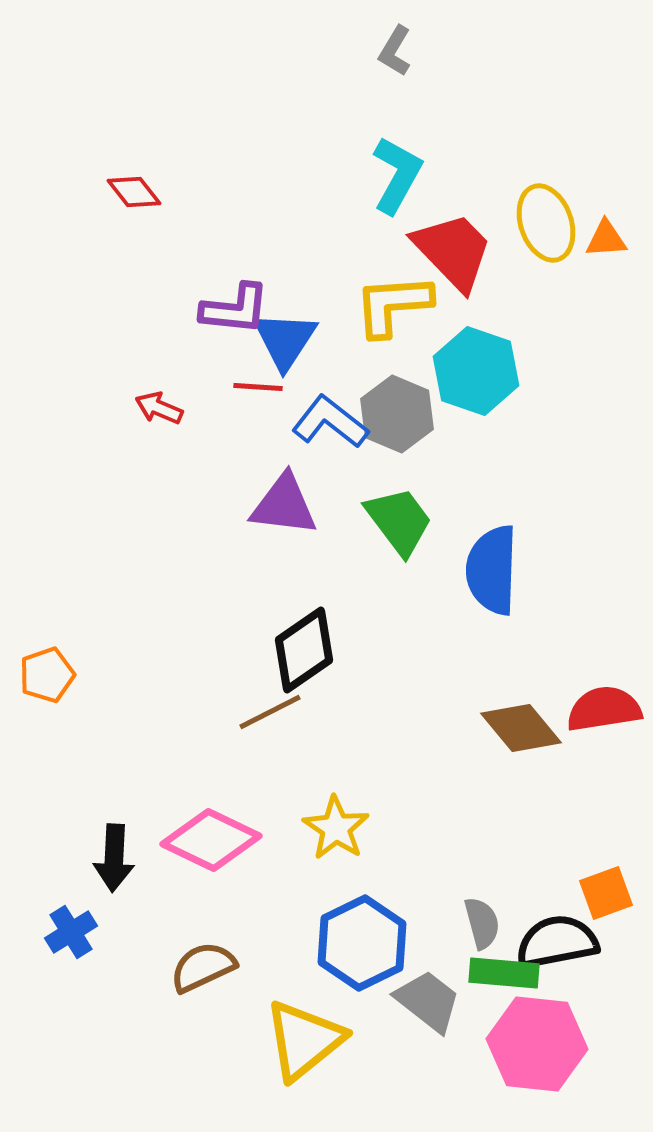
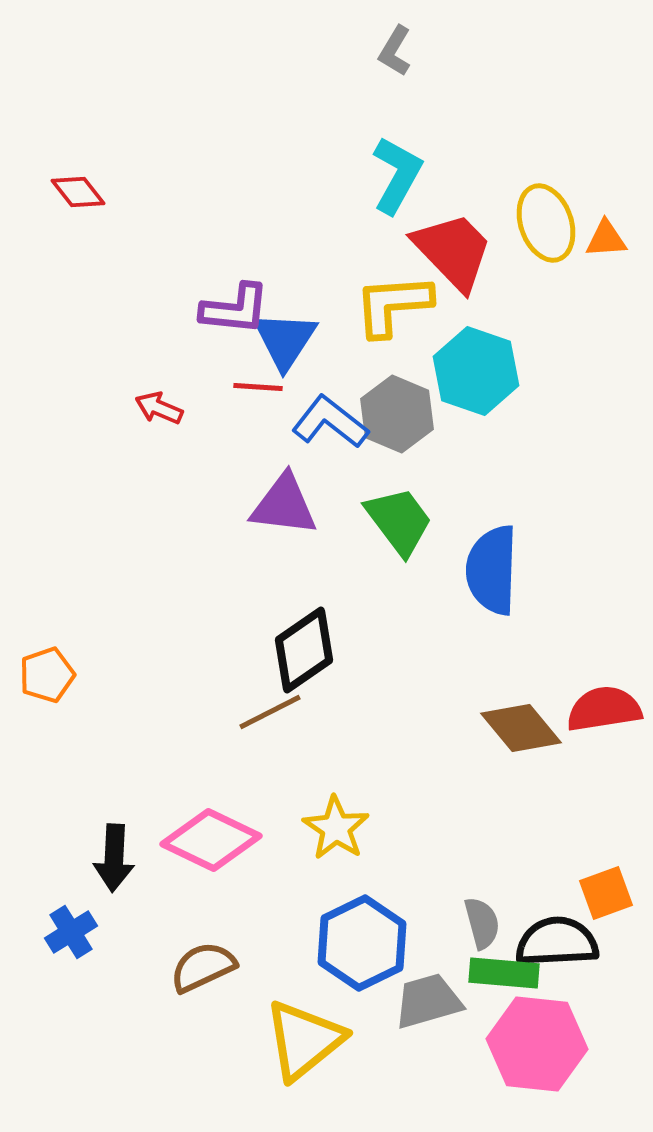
red diamond: moved 56 px left
black semicircle: rotated 8 degrees clockwise
gray trapezoid: rotated 54 degrees counterclockwise
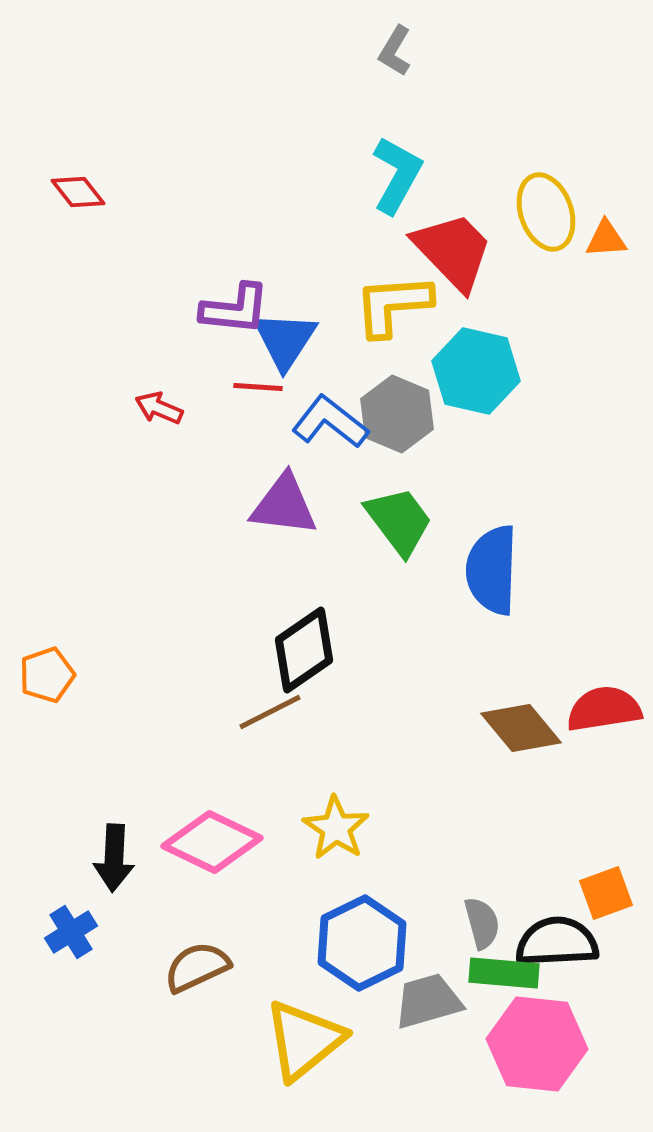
yellow ellipse: moved 11 px up
cyan hexagon: rotated 6 degrees counterclockwise
pink diamond: moved 1 px right, 2 px down
brown semicircle: moved 6 px left
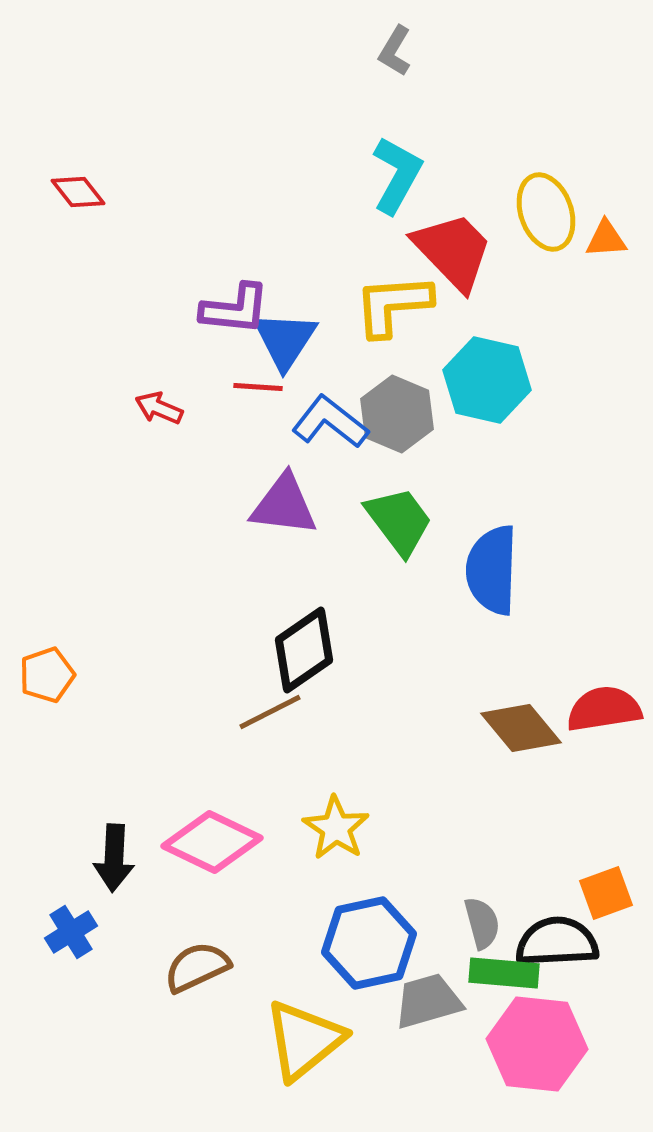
cyan hexagon: moved 11 px right, 9 px down
blue hexagon: moved 7 px right; rotated 14 degrees clockwise
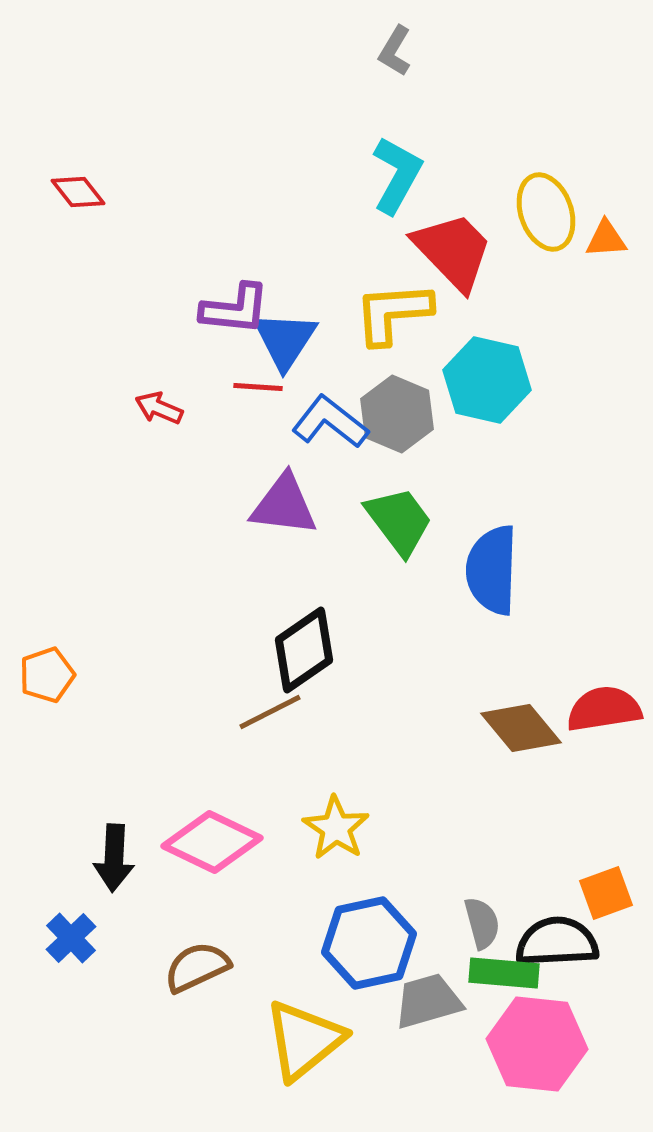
yellow L-shape: moved 8 px down
blue cross: moved 6 px down; rotated 12 degrees counterclockwise
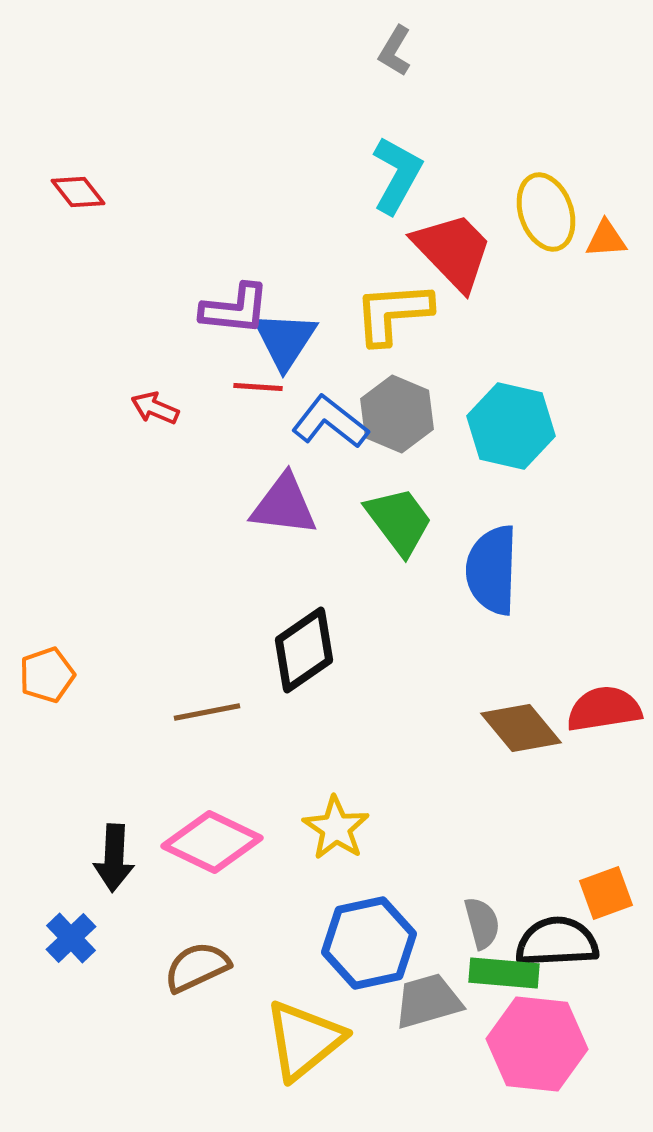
cyan hexagon: moved 24 px right, 46 px down
red arrow: moved 4 px left
brown line: moved 63 px left; rotated 16 degrees clockwise
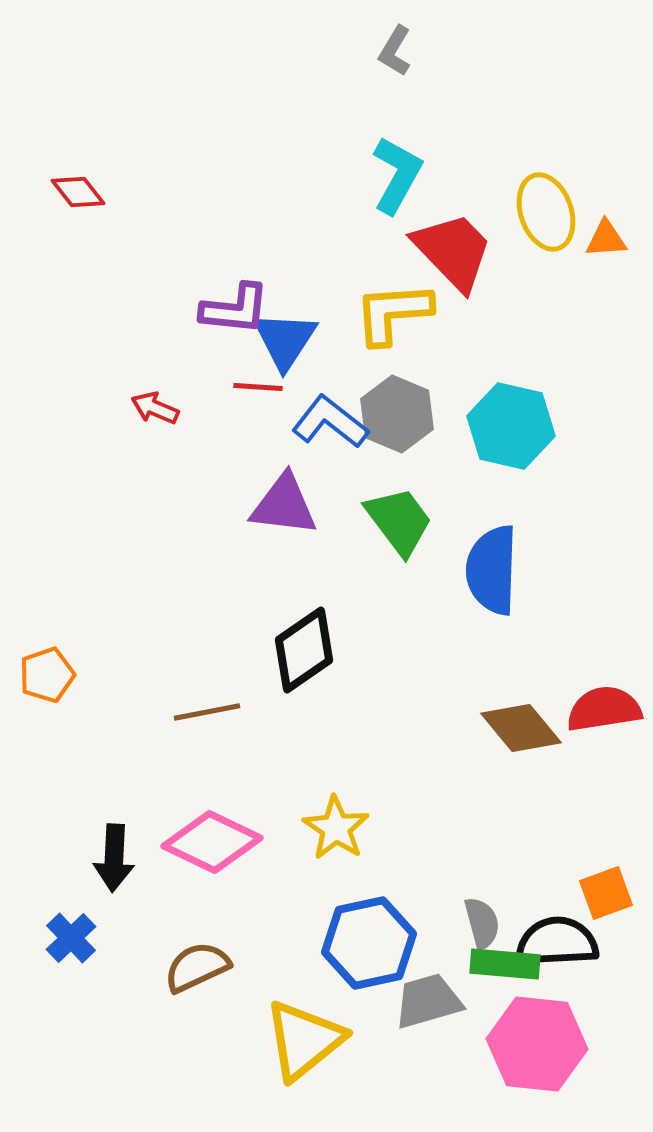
green rectangle: moved 1 px right, 9 px up
